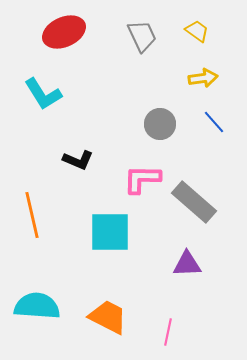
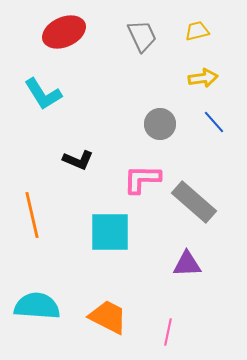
yellow trapezoid: rotated 50 degrees counterclockwise
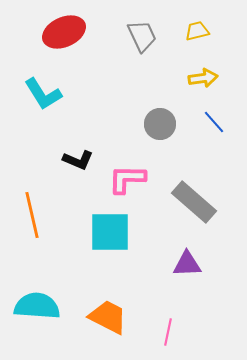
pink L-shape: moved 15 px left
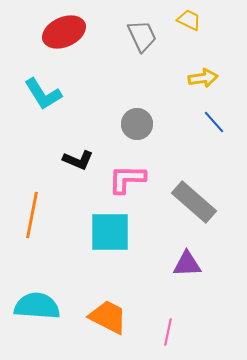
yellow trapezoid: moved 8 px left, 11 px up; rotated 40 degrees clockwise
gray circle: moved 23 px left
orange line: rotated 24 degrees clockwise
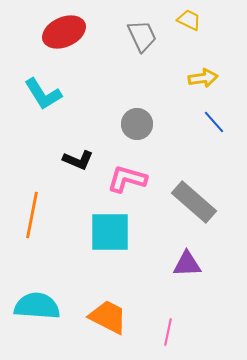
pink L-shape: rotated 15 degrees clockwise
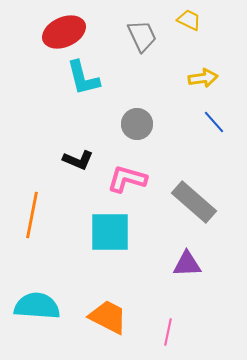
cyan L-shape: moved 40 px right, 16 px up; rotated 18 degrees clockwise
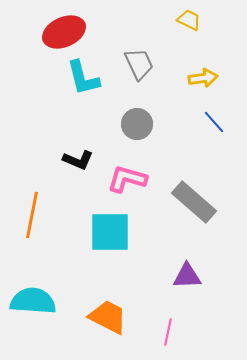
gray trapezoid: moved 3 px left, 28 px down
purple triangle: moved 12 px down
cyan semicircle: moved 4 px left, 5 px up
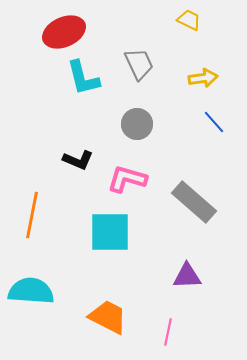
cyan semicircle: moved 2 px left, 10 px up
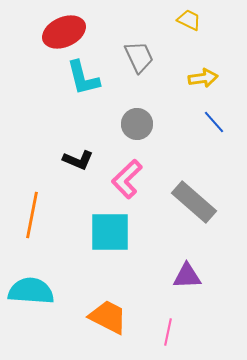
gray trapezoid: moved 7 px up
pink L-shape: rotated 60 degrees counterclockwise
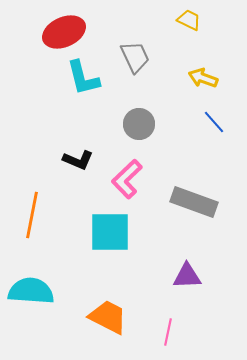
gray trapezoid: moved 4 px left
yellow arrow: rotated 152 degrees counterclockwise
gray circle: moved 2 px right
gray rectangle: rotated 21 degrees counterclockwise
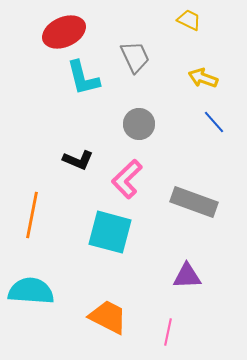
cyan square: rotated 15 degrees clockwise
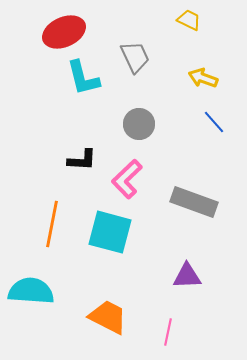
black L-shape: moved 4 px right; rotated 20 degrees counterclockwise
orange line: moved 20 px right, 9 px down
